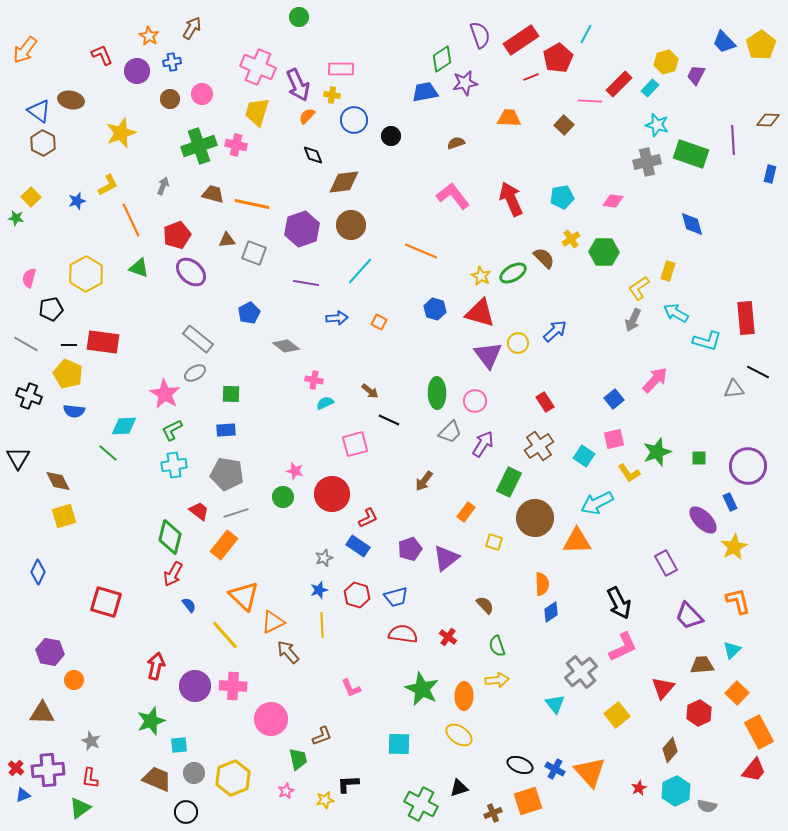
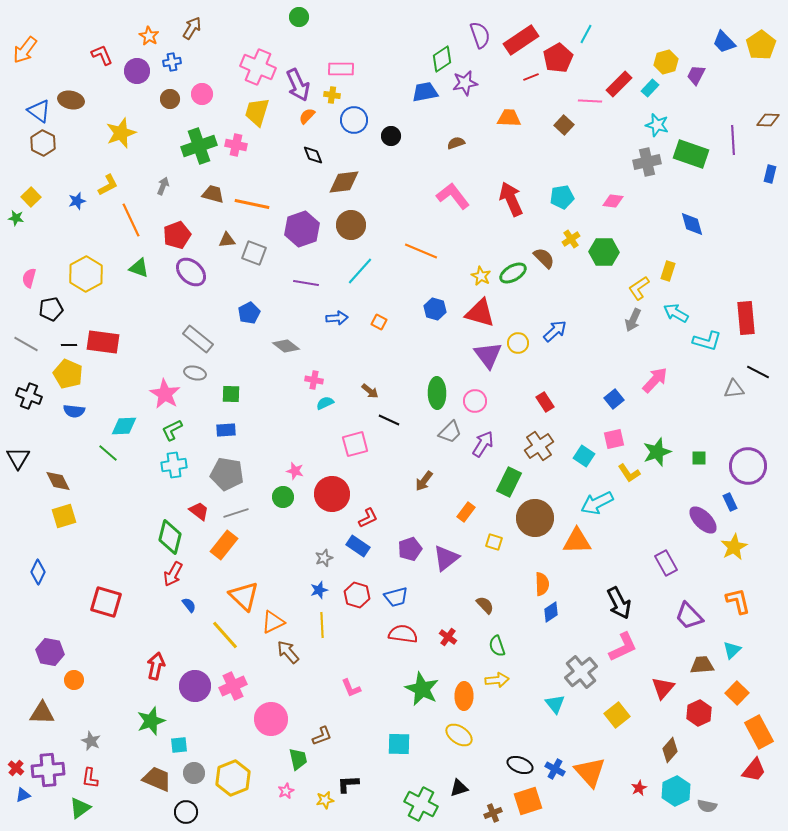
gray ellipse at (195, 373): rotated 45 degrees clockwise
pink cross at (233, 686): rotated 28 degrees counterclockwise
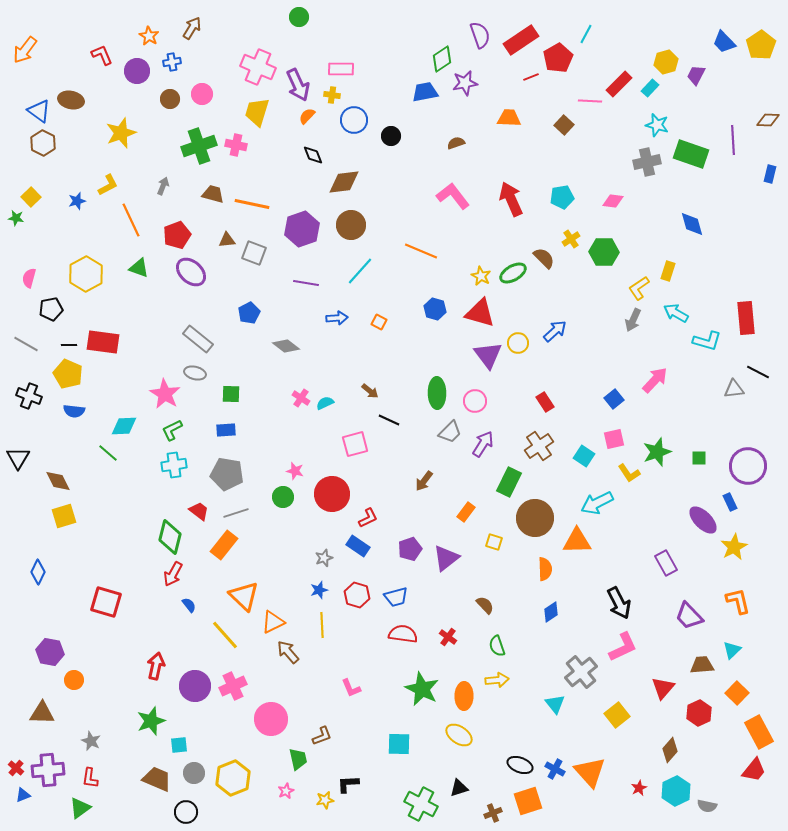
pink cross at (314, 380): moved 13 px left, 18 px down; rotated 24 degrees clockwise
orange semicircle at (542, 584): moved 3 px right, 15 px up
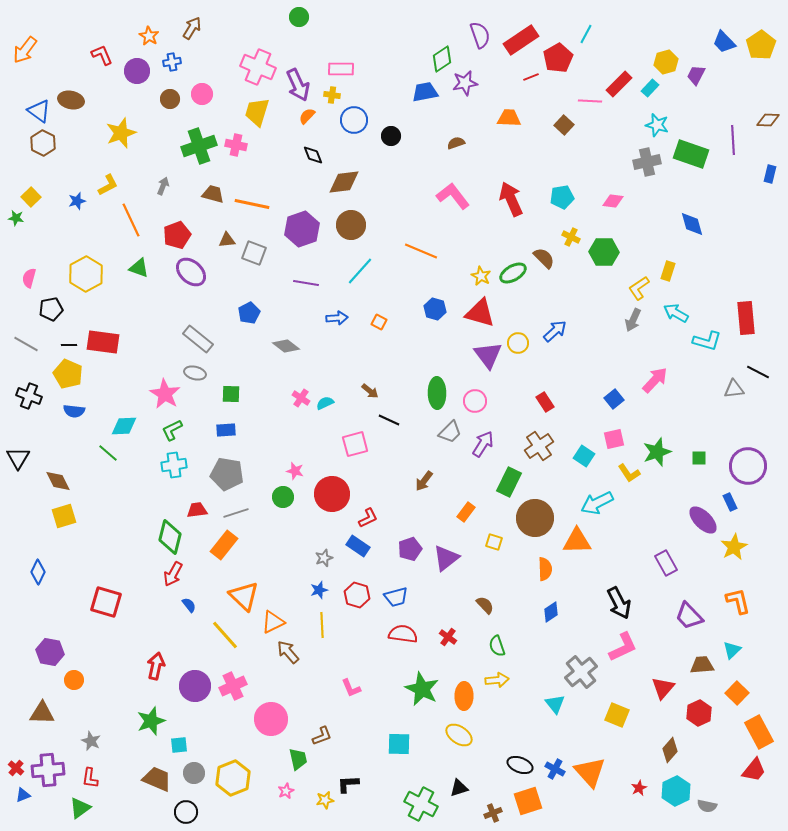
yellow cross at (571, 239): moved 2 px up; rotated 30 degrees counterclockwise
red trapezoid at (199, 511): moved 2 px left, 1 px up; rotated 45 degrees counterclockwise
yellow square at (617, 715): rotated 30 degrees counterclockwise
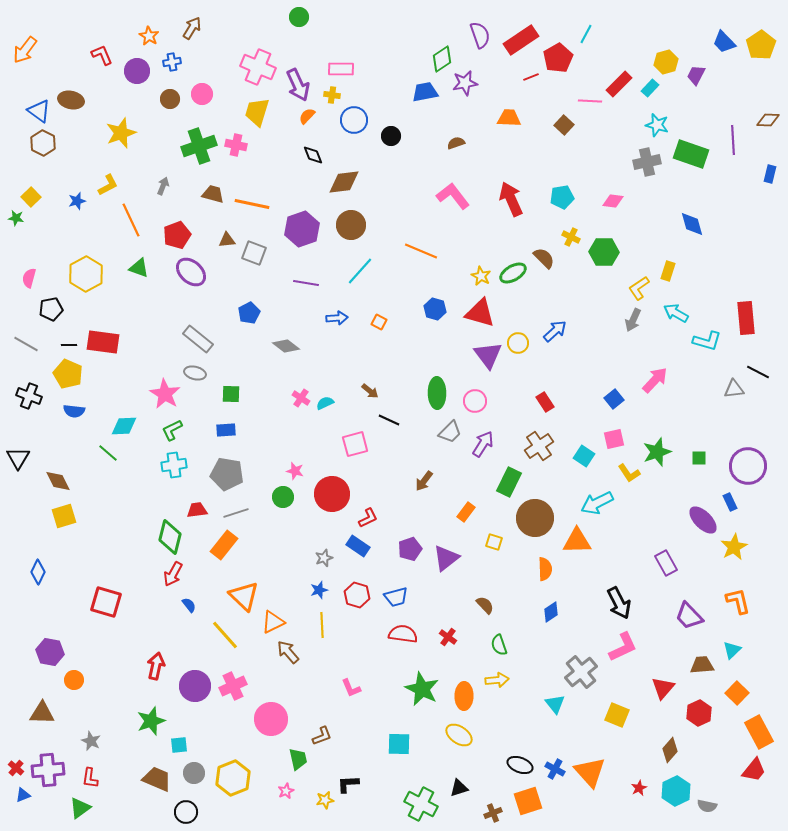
green semicircle at (497, 646): moved 2 px right, 1 px up
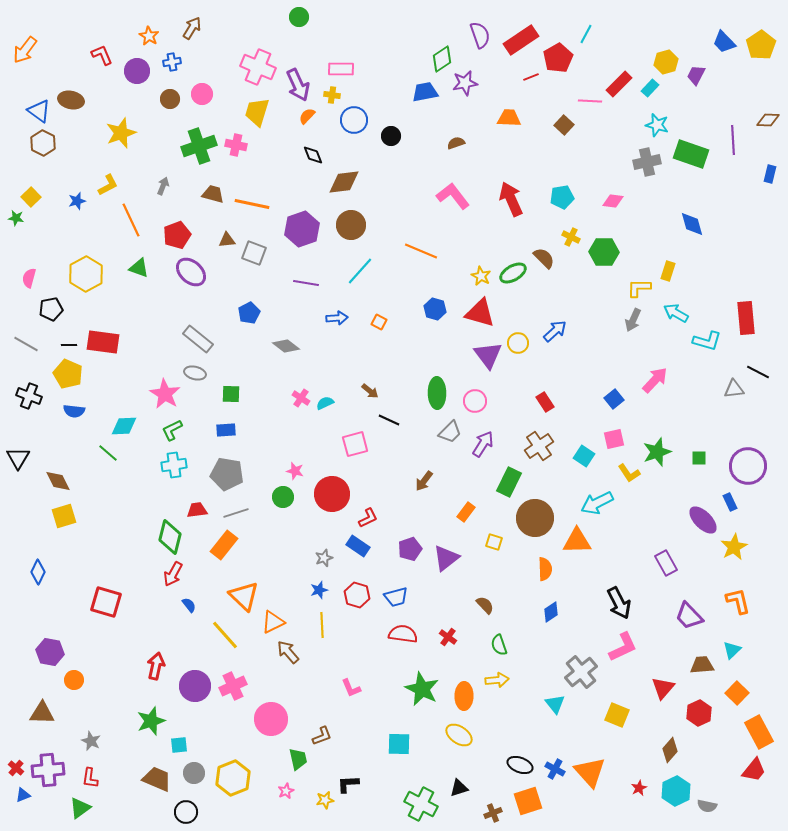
yellow L-shape at (639, 288): rotated 35 degrees clockwise
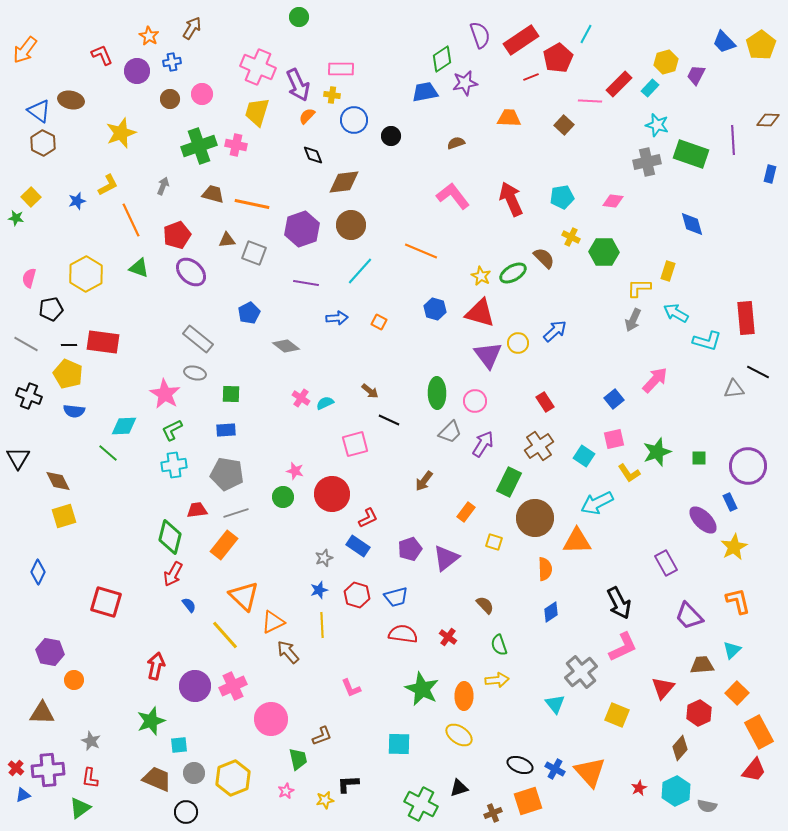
brown diamond at (670, 750): moved 10 px right, 2 px up
